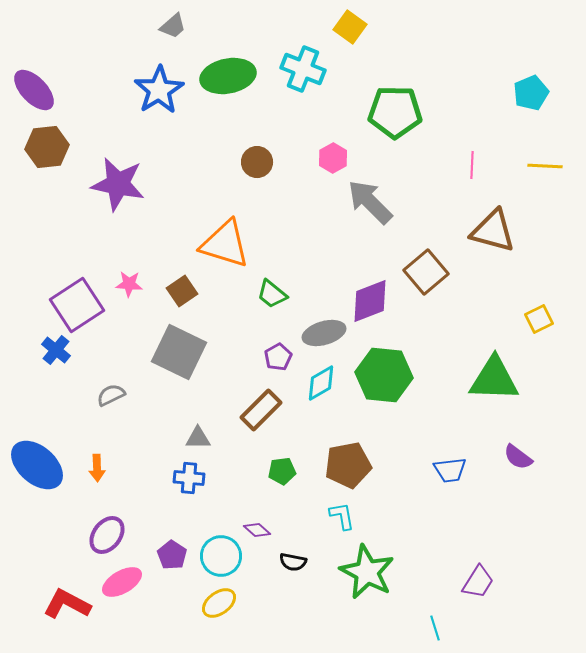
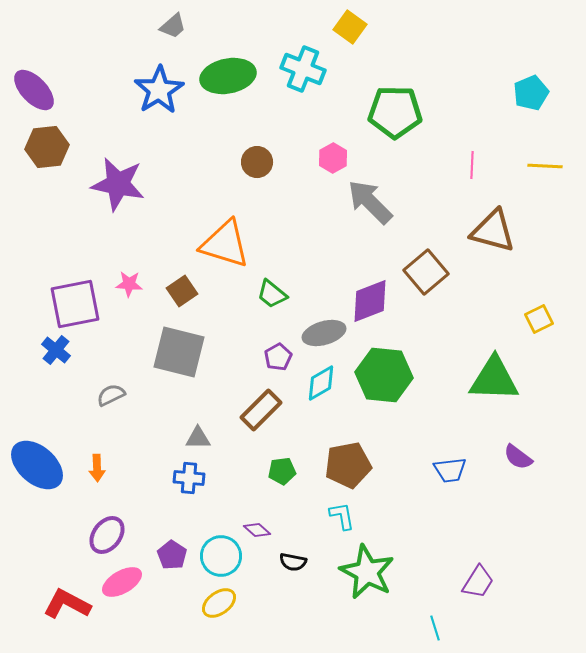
purple square at (77, 305): moved 2 px left, 1 px up; rotated 22 degrees clockwise
gray square at (179, 352): rotated 12 degrees counterclockwise
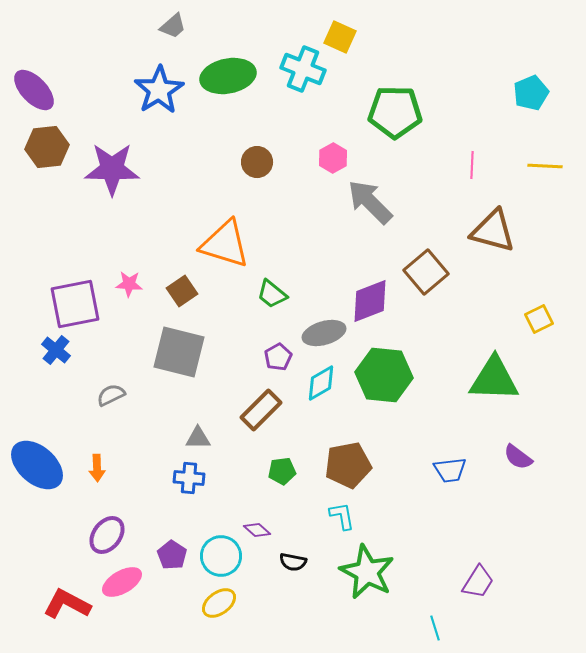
yellow square at (350, 27): moved 10 px left, 10 px down; rotated 12 degrees counterclockwise
purple star at (118, 184): moved 6 px left, 15 px up; rotated 10 degrees counterclockwise
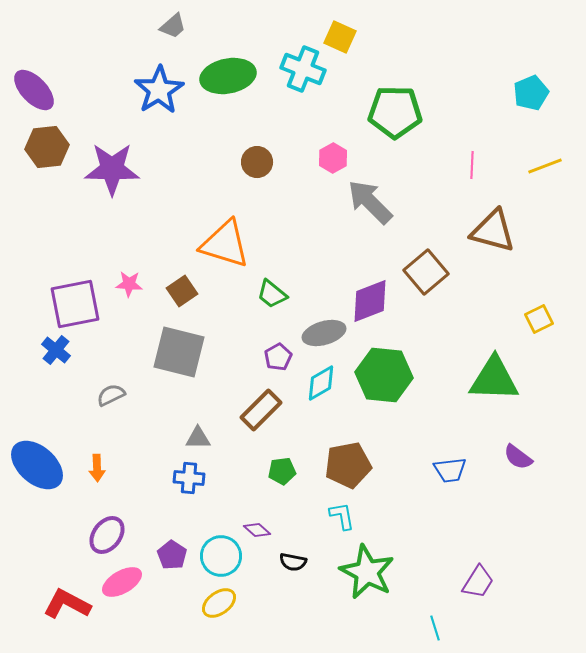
yellow line at (545, 166): rotated 24 degrees counterclockwise
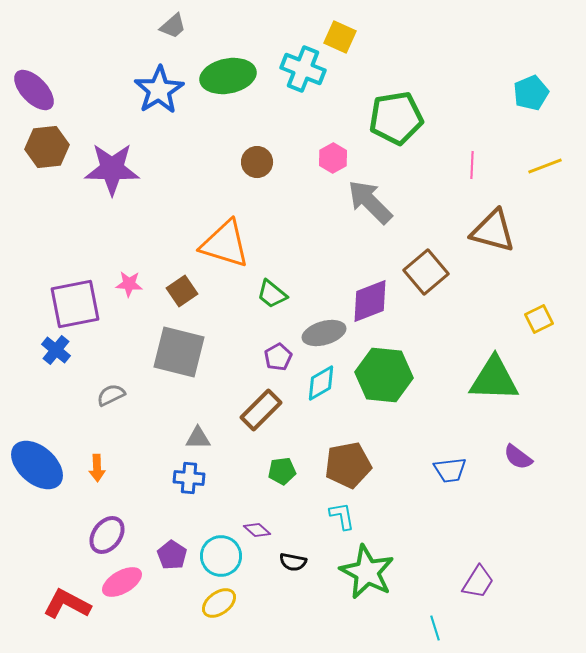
green pentagon at (395, 112): moved 1 px right, 6 px down; rotated 10 degrees counterclockwise
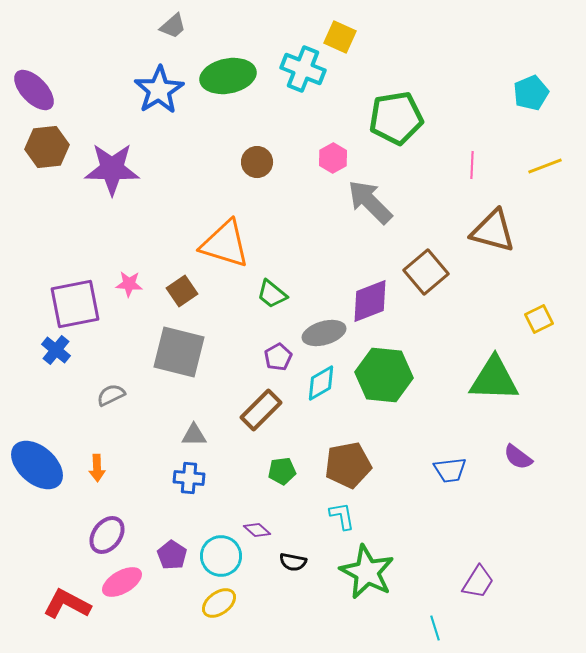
gray triangle at (198, 438): moved 4 px left, 3 px up
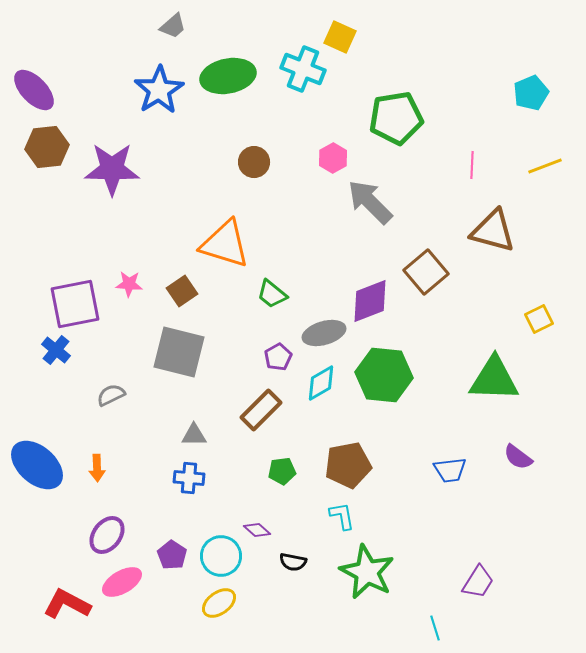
brown circle at (257, 162): moved 3 px left
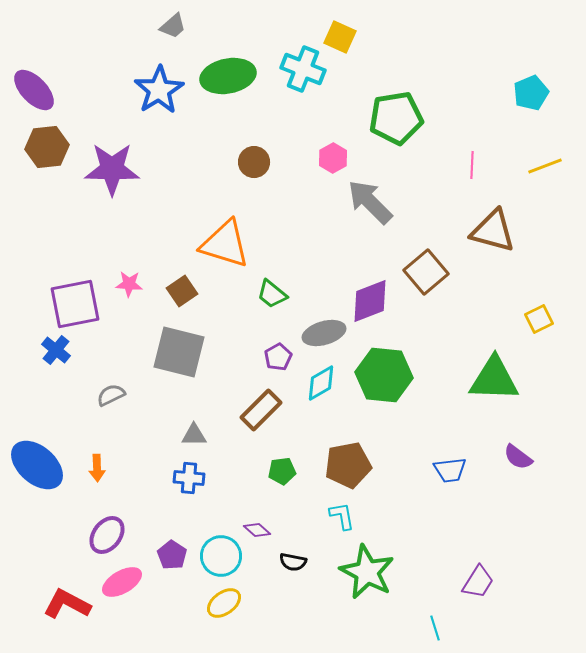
yellow ellipse at (219, 603): moved 5 px right
